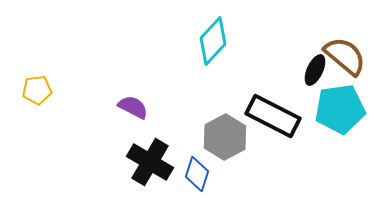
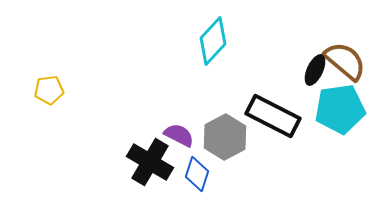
brown semicircle: moved 5 px down
yellow pentagon: moved 12 px right
purple semicircle: moved 46 px right, 28 px down
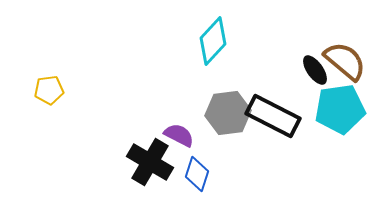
black ellipse: rotated 60 degrees counterclockwise
gray hexagon: moved 3 px right, 24 px up; rotated 21 degrees clockwise
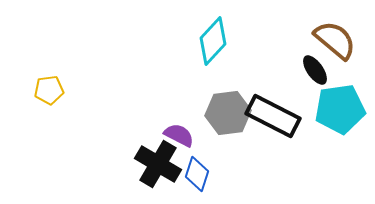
brown semicircle: moved 10 px left, 21 px up
black cross: moved 8 px right, 2 px down
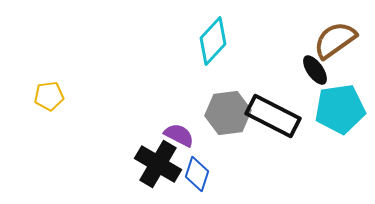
brown semicircle: rotated 75 degrees counterclockwise
yellow pentagon: moved 6 px down
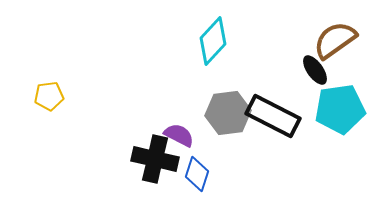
black cross: moved 3 px left, 5 px up; rotated 18 degrees counterclockwise
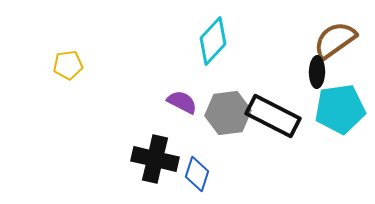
black ellipse: moved 2 px right, 2 px down; rotated 36 degrees clockwise
yellow pentagon: moved 19 px right, 31 px up
purple semicircle: moved 3 px right, 33 px up
